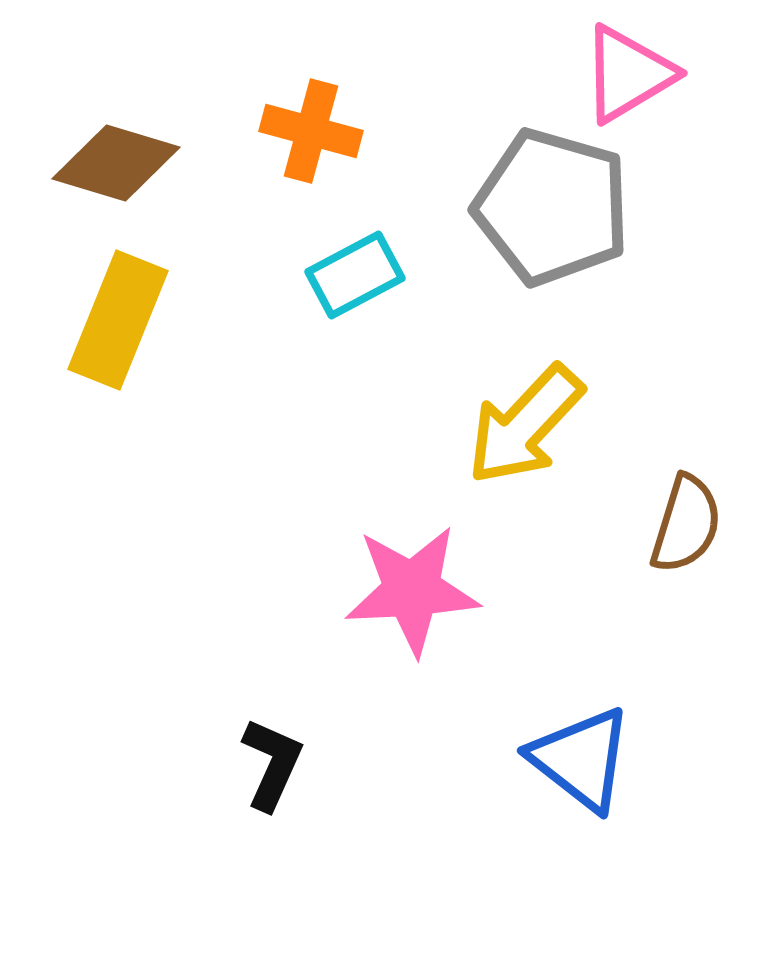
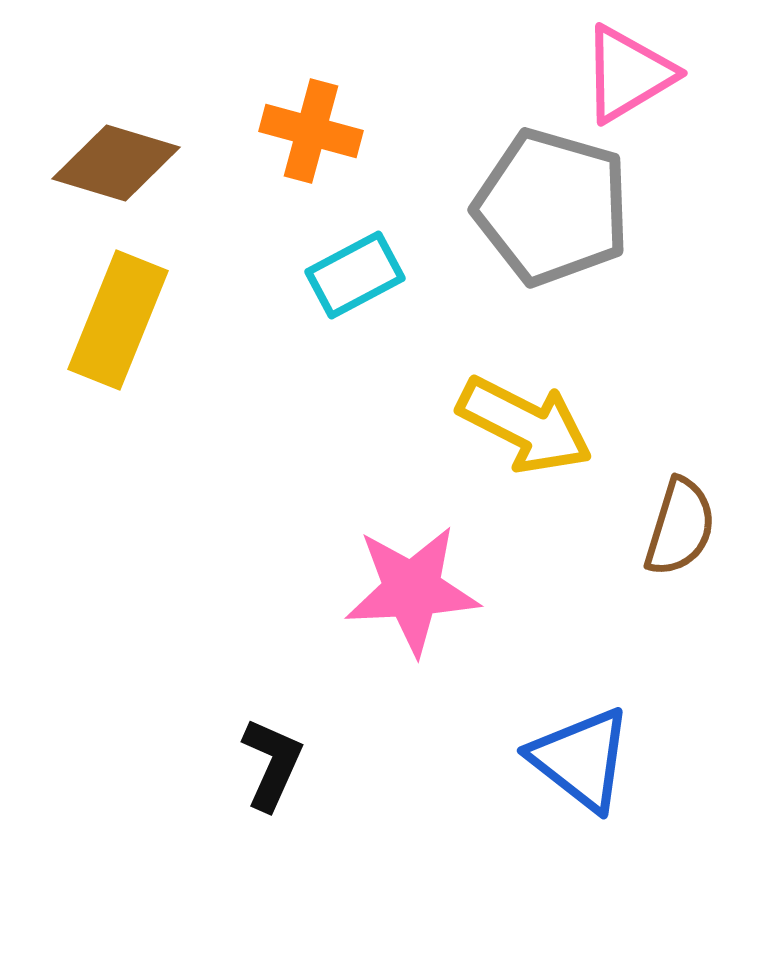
yellow arrow: rotated 106 degrees counterclockwise
brown semicircle: moved 6 px left, 3 px down
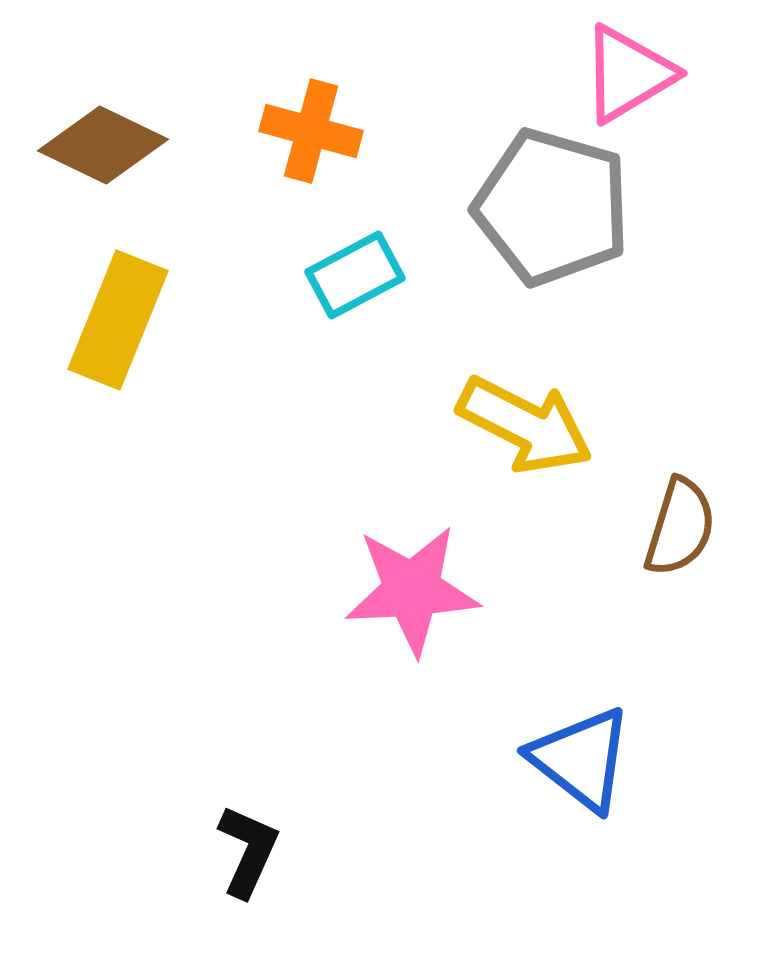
brown diamond: moved 13 px left, 18 px up; rotated 9 degrees clockwise
black L-shape: moved 24 px left, 87 px down
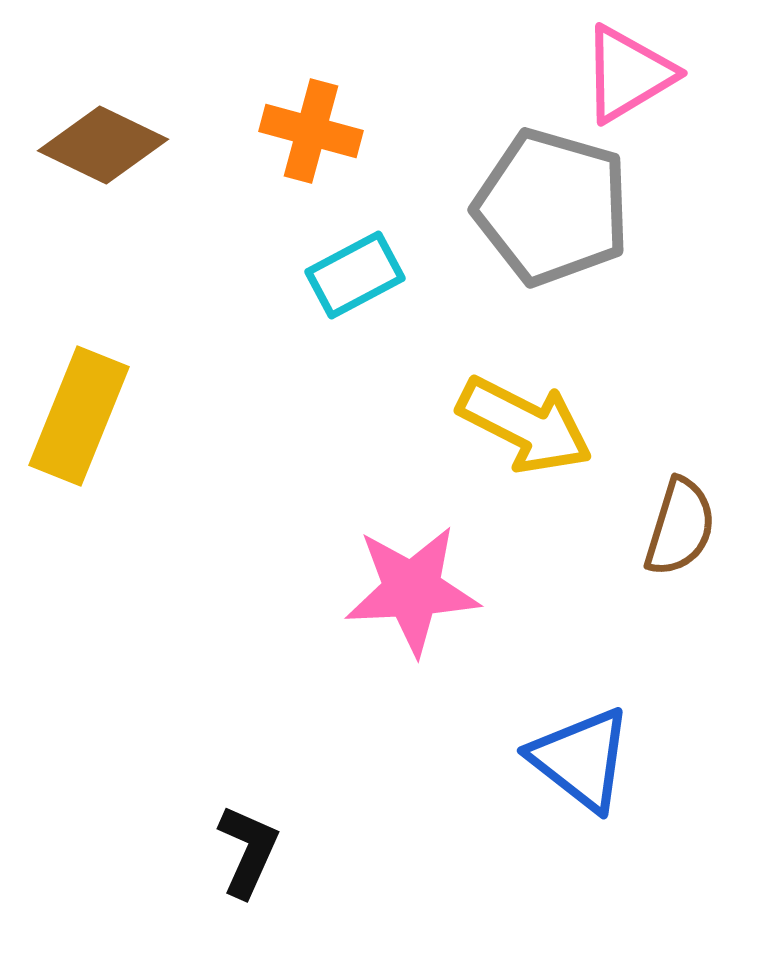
yellow rectangle: moved 39 px left, 96 px down
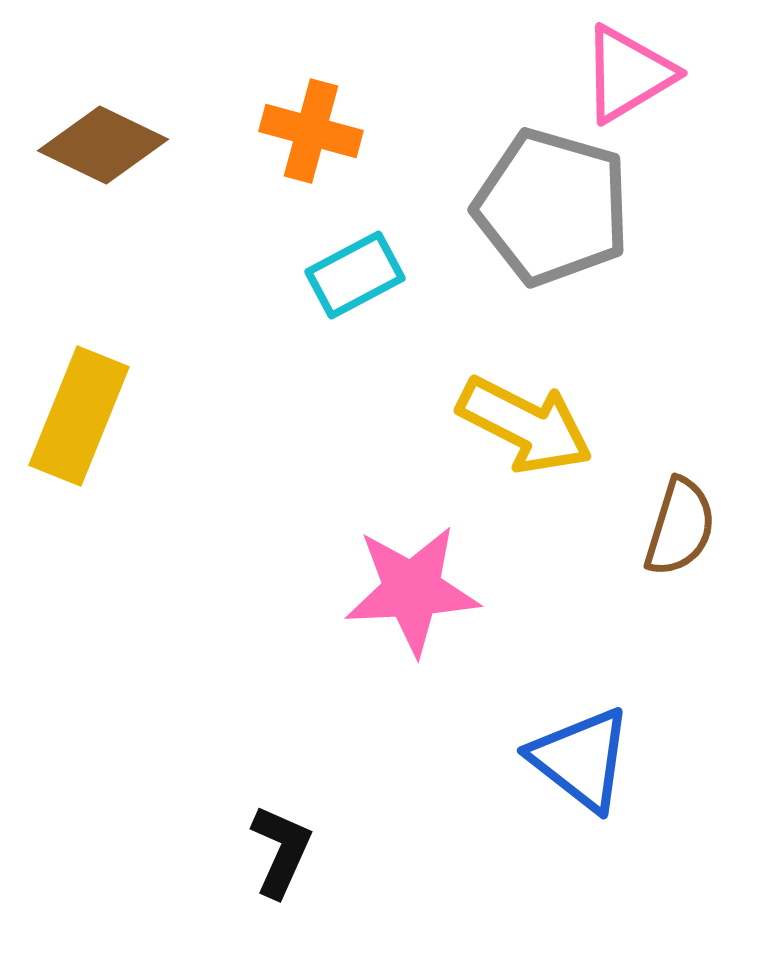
black L-shape: moved 33 px right
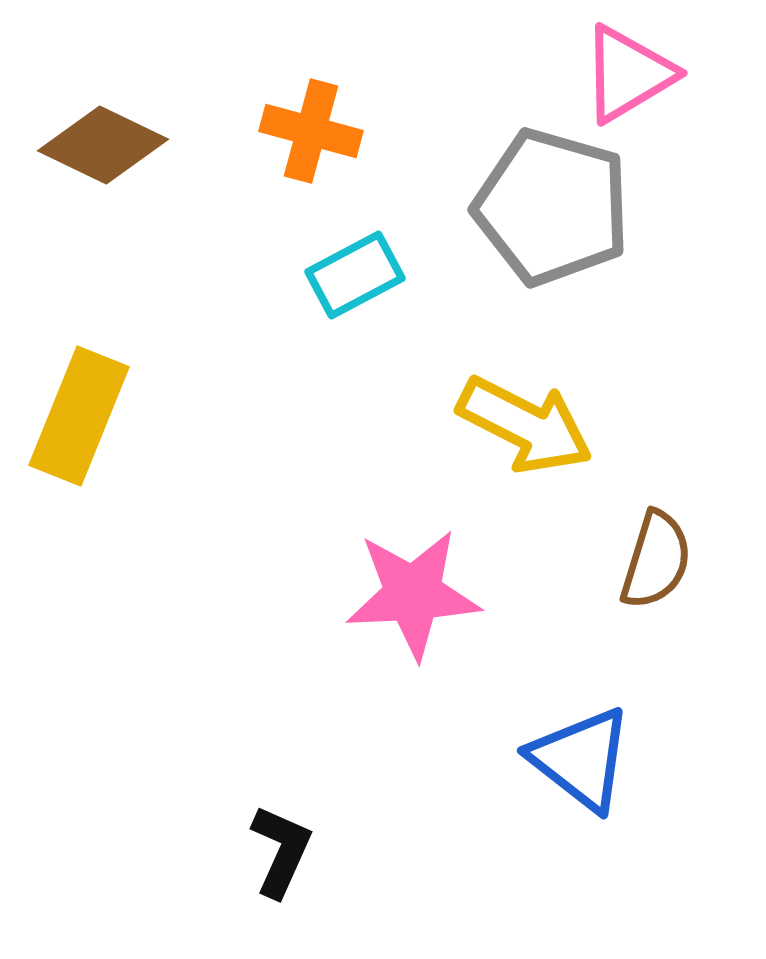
brown semicircle: moved 24 px left, 33 px down
pink star: moved 1 px right, 4 px down
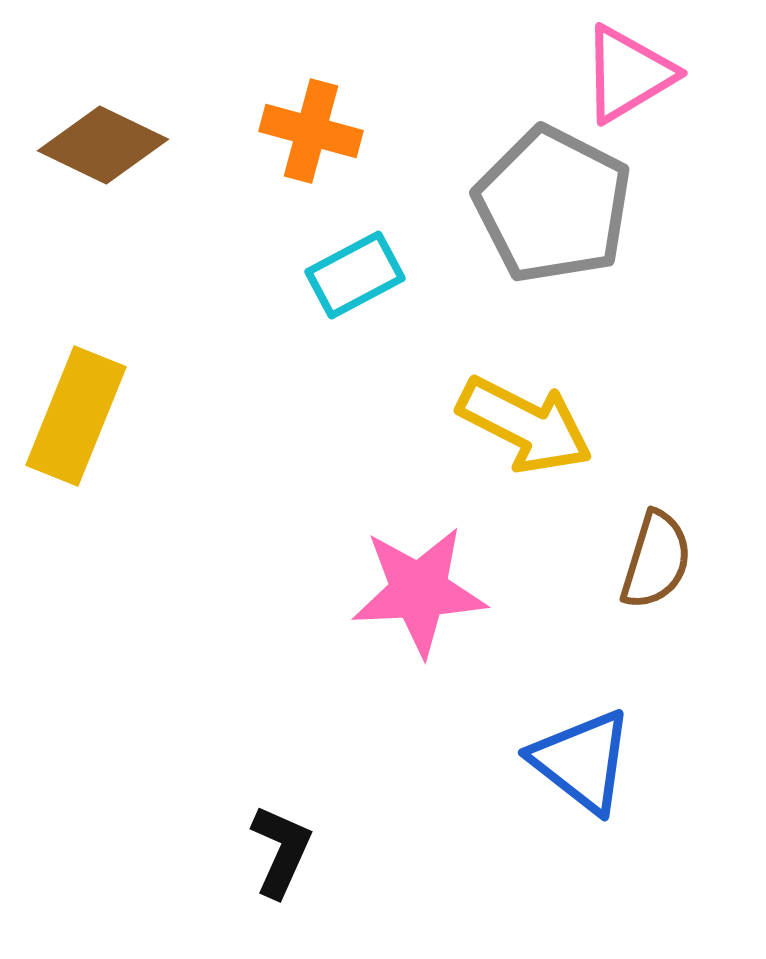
gray pentagon: moved 1 px right, 2 px up; rotated 11 degrees clockwise
yellow rectangle: moved 3 px left
pink star: moved 6 px right, 3 px up
blue triangle: moved 1 px right, 2 px down
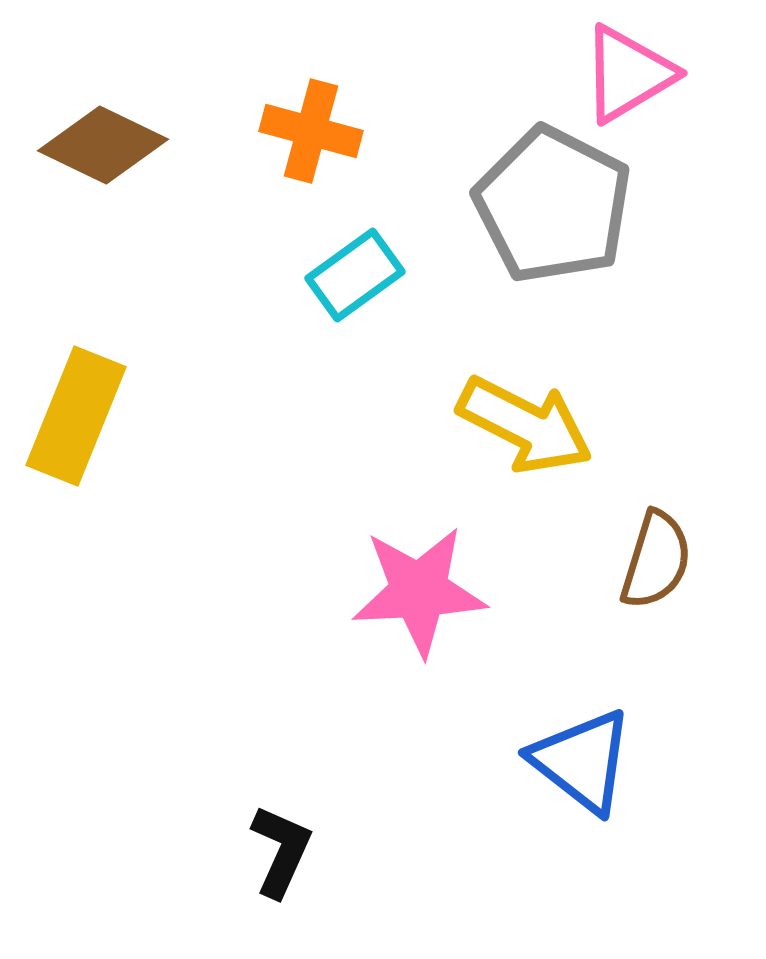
cyan rectangle: rotated 8 degrees counterclockwise
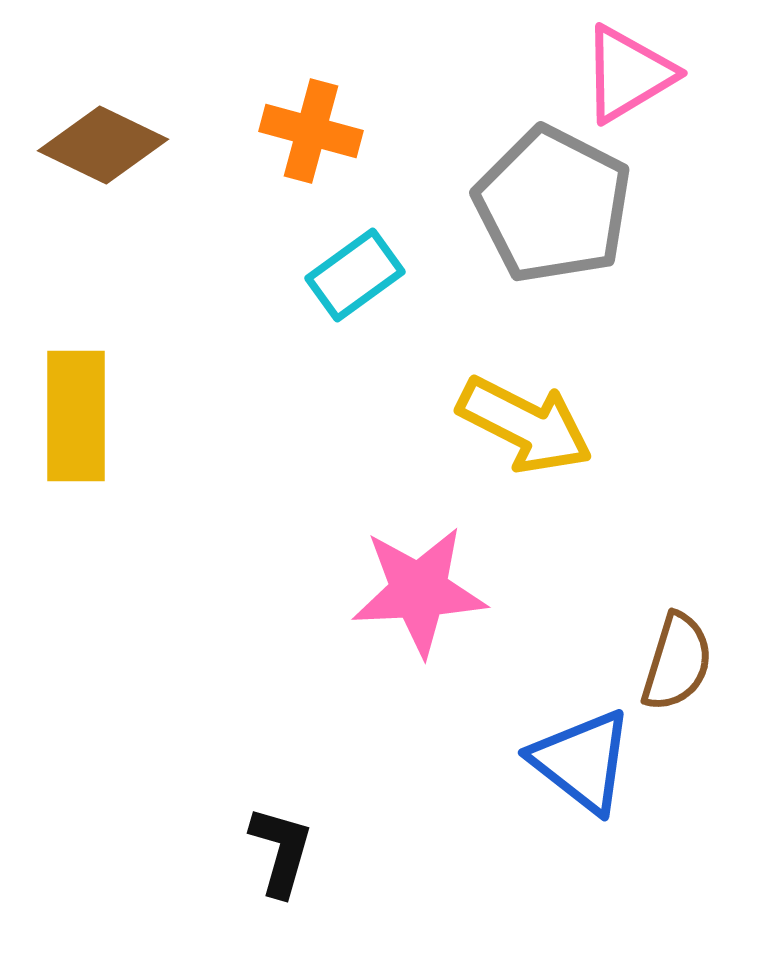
yellow rectangle: rotated 22 degrees counterclockwise
brown semicircle: moved 21 px right, 102 px down
black L-shape: rotated 8 degrees counterclockwise
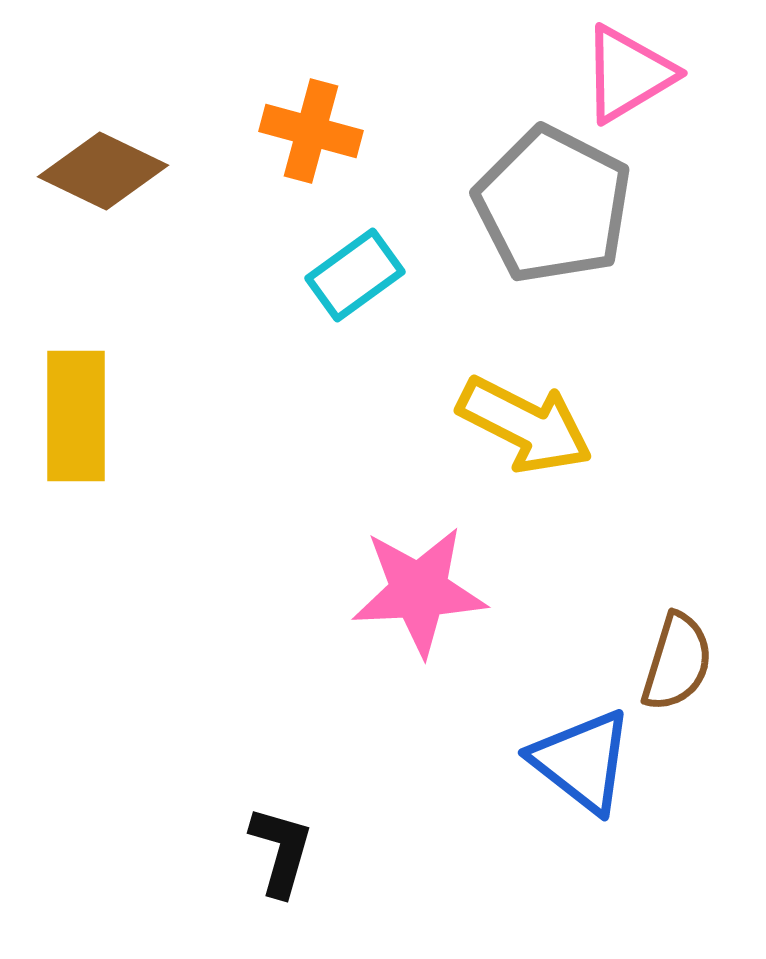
brown diamond: moved 26 px down
